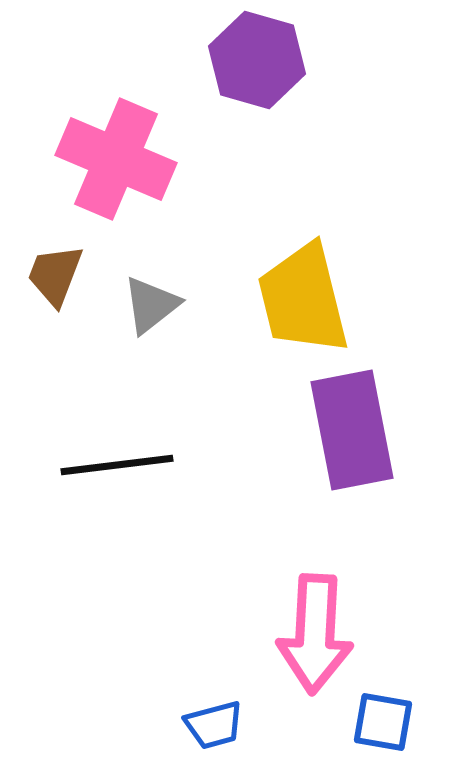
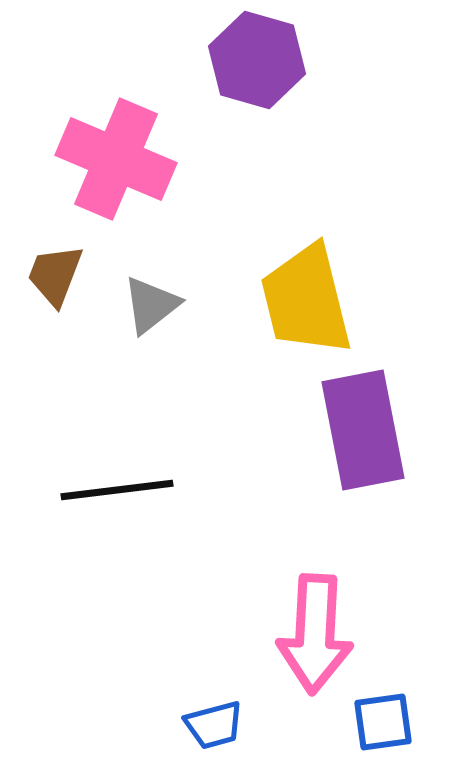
yellow trapezoid: moved 3 px right, 1 px down
purple rectangle: moved 11 px right
black line: moved 25 px down
blue square: rotated 18 degrees counterclockwise
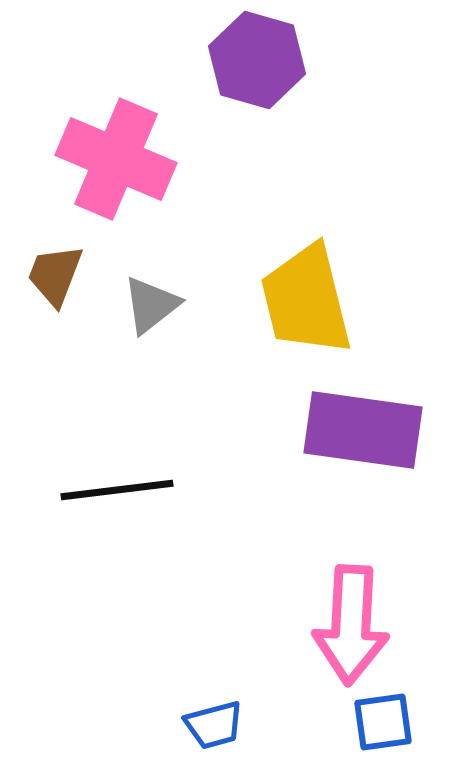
purple rectangle: rotated 71 degrees counterclockwise
pink arrow: moved 36 px right, 9 px up
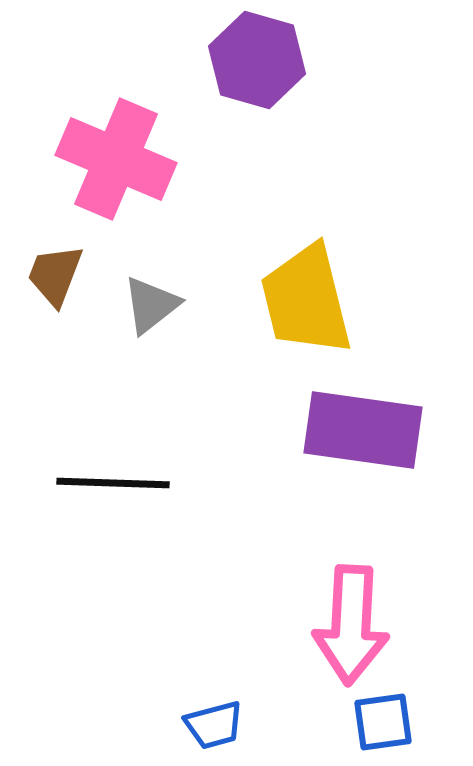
black line: moved 4 px left, 7 px up; rotated 9 degrees clockwise
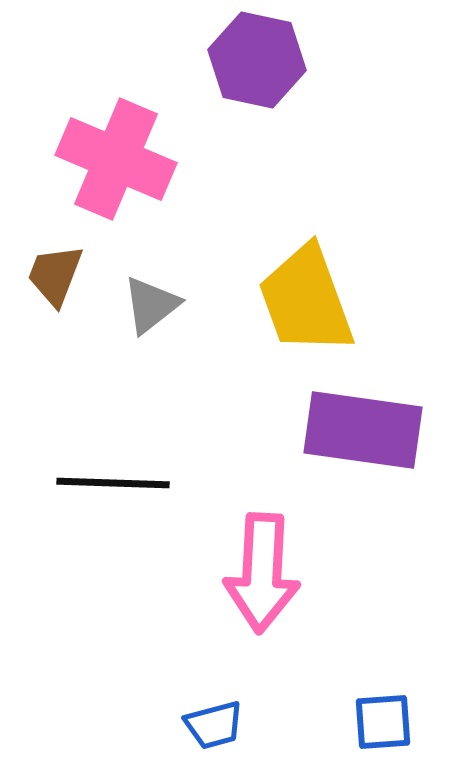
purple hexagon: rotated 4 degrees counterclockwise
yellow trapezoid: rotated 6 degrees counterclockwise
pink arrow: moved 89 px left, 52 px up
blue square: rotated 4 degrees clockwise
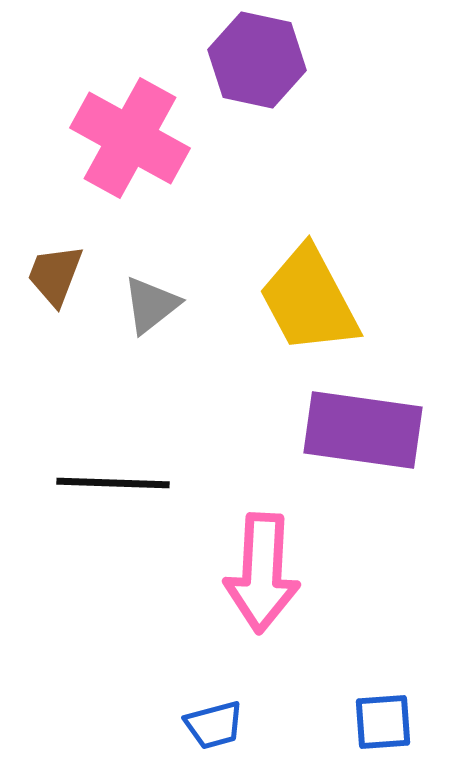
pink cross: moved 14 px right, 21 px up; rotated 6 degrees clockwise
yellow trapezoid: moved 3 px right; rotated 8 degrees counterclockwise
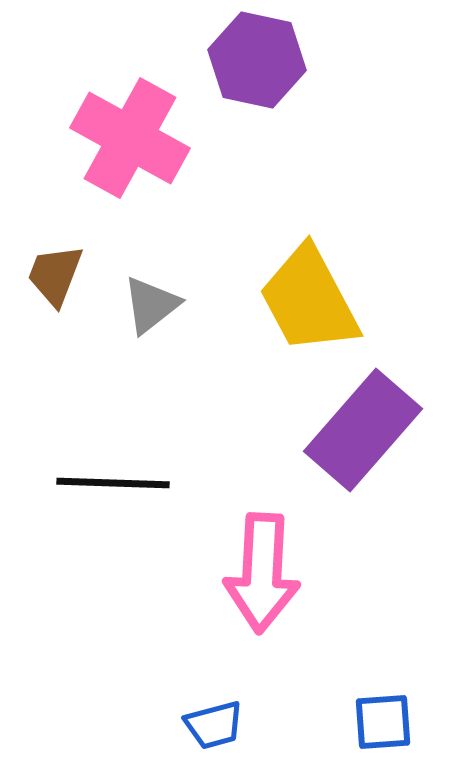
purple rectangle: rotated 57 degrees counterclockwise
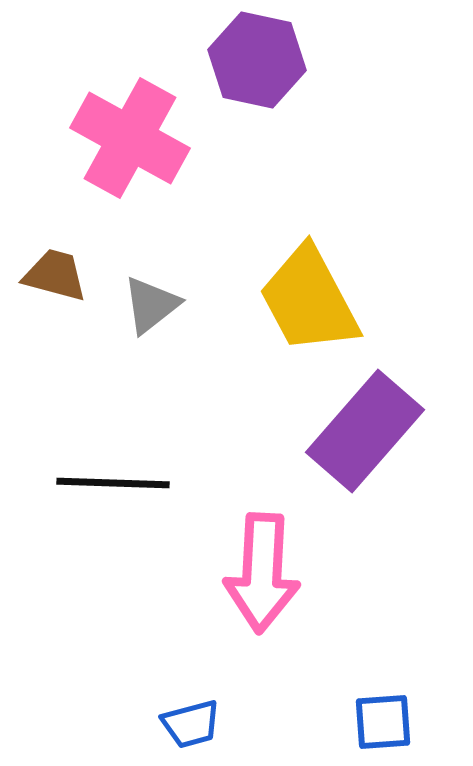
brown trapezoid: rotated 84 degrees clockwise
purple rectangle: moved 2 px right, 1 px down
blue trapezoid: moved 23 px left, 1 px up
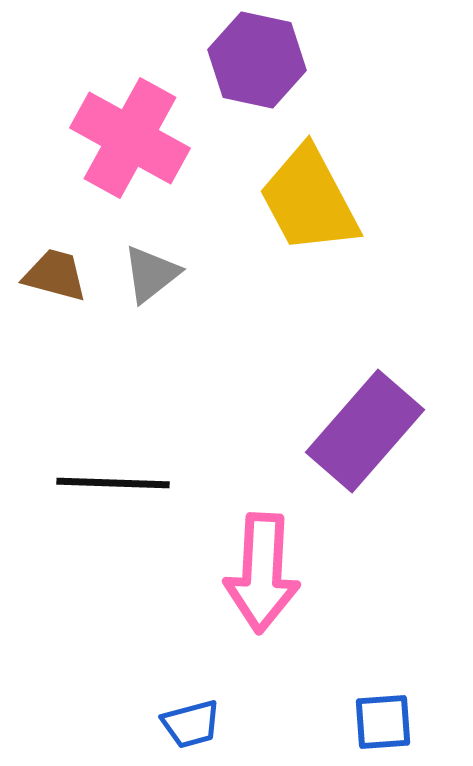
yellow trapezoid: moved 100 px up
gray triangle: moved 31 px up
